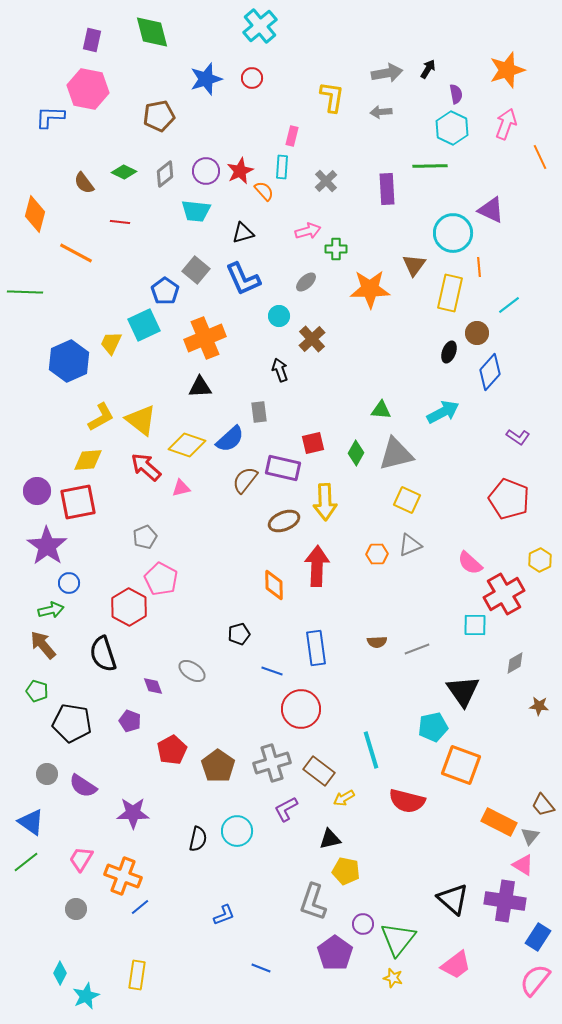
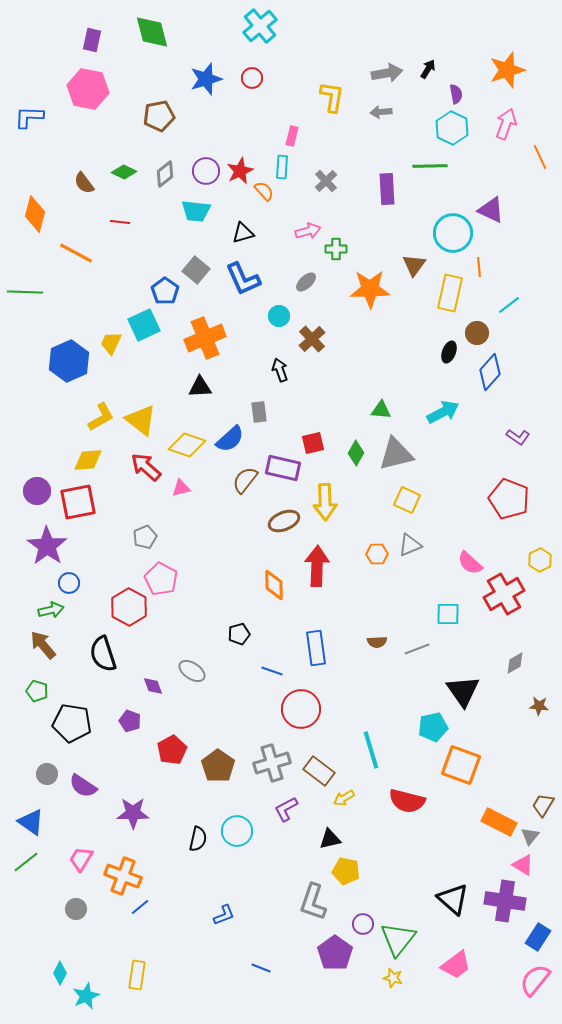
blue L-shape at (50, 117): moved 21 px left
cyan square at (475, 625): moved 27 px left, 11 px up
brown trapezoid at (543, 805): rotated 70 degrees clockwise
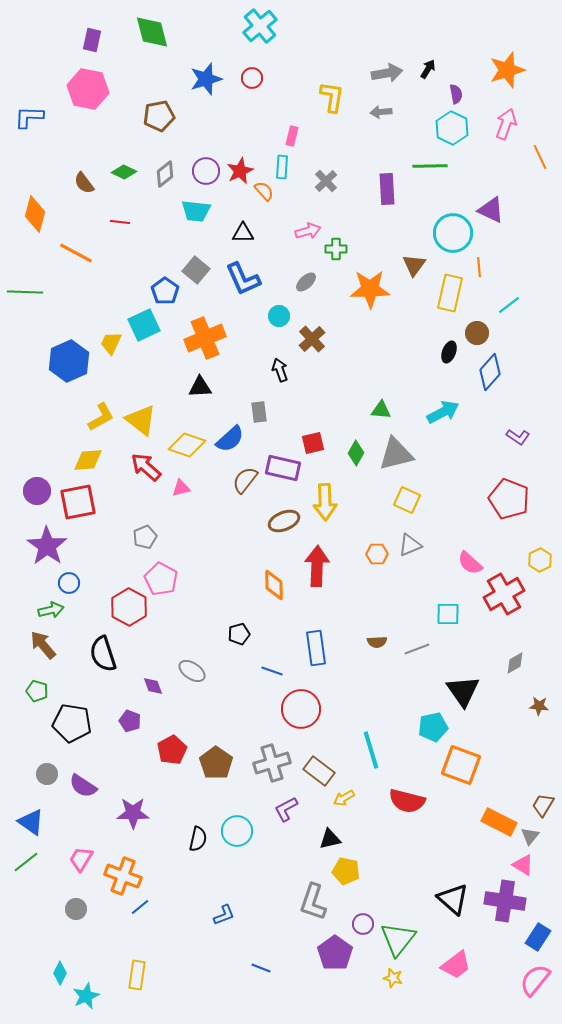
black triangle at (243, 233): rotated 15 degrees clockwise
brown pentagon at (218, 766): moved 2 px left, 3 px up
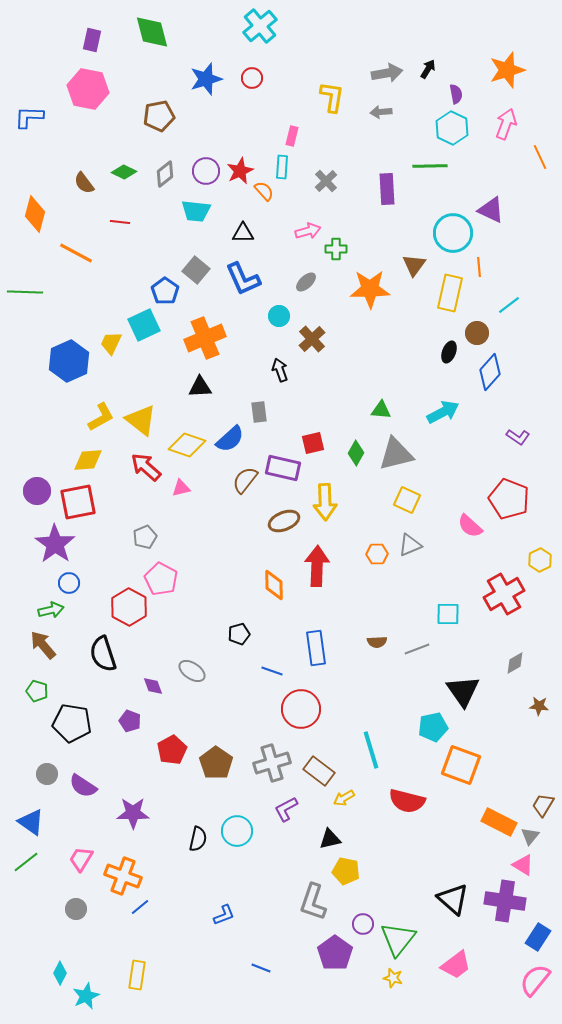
purple star at (47, 546): moved 8 px right, 2 px up
pink semicircle at (470, 563): moved 37 px up
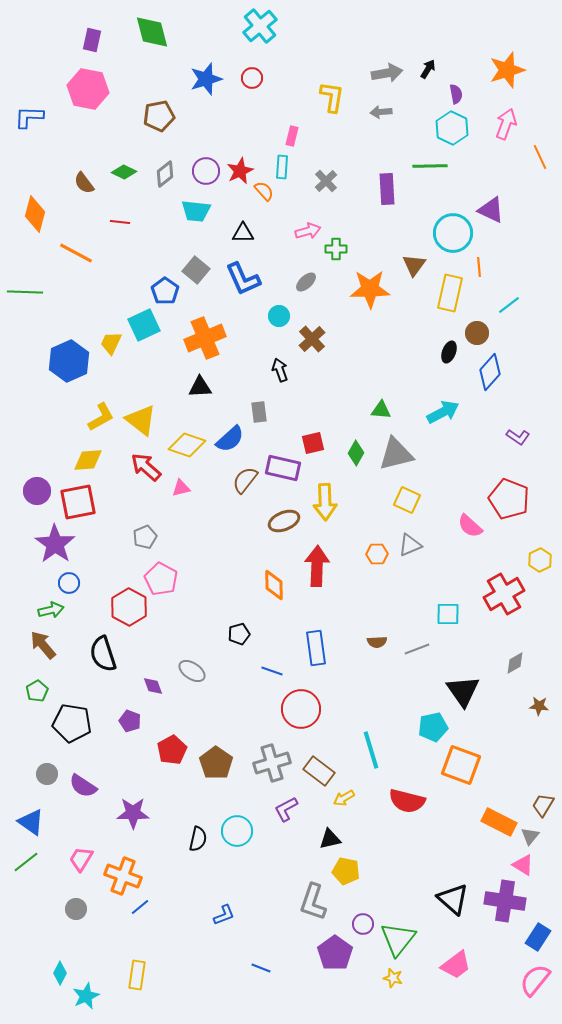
green pentagon at (37, 691): rotated 25 degrees clockwise
